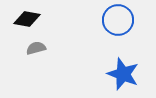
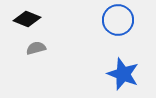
black diamond: rotated 12 degrees clockwise
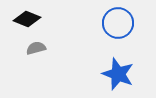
blue circle: moved 3 px down
blue star: moved 5 px left
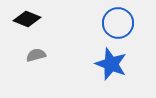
gray semicircle: moved 7 px down
blue star: moved 7 px left, 10 px up
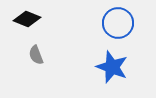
gray semicircle: rotated 96 degrees counterclockwise
blue star: moved 1 px right, 3 px down
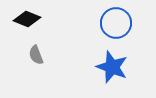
blue circle: moved 2 px left
